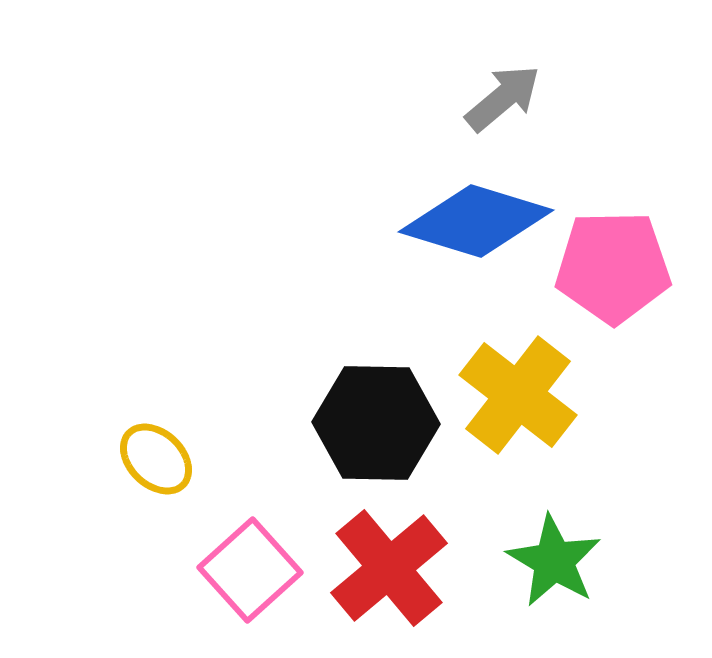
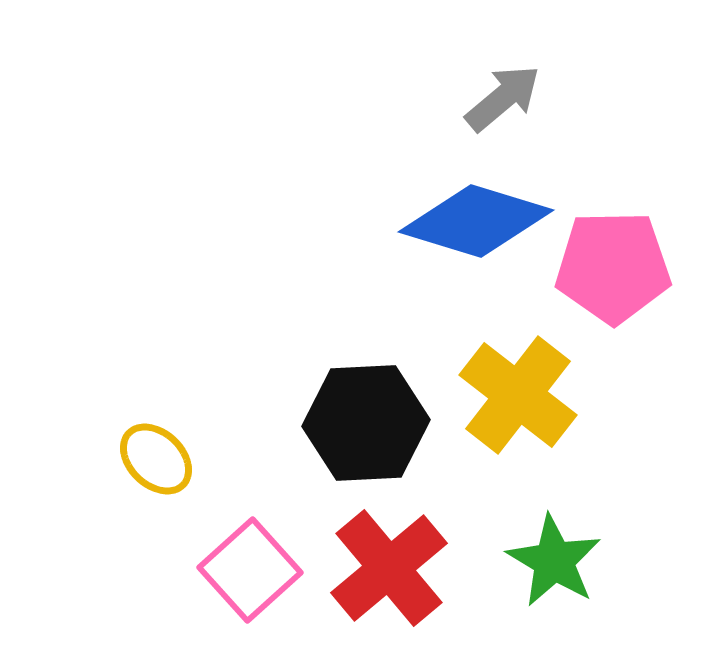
black hexagon: moved 10 px left; rotated 4 degrees counterclockwise
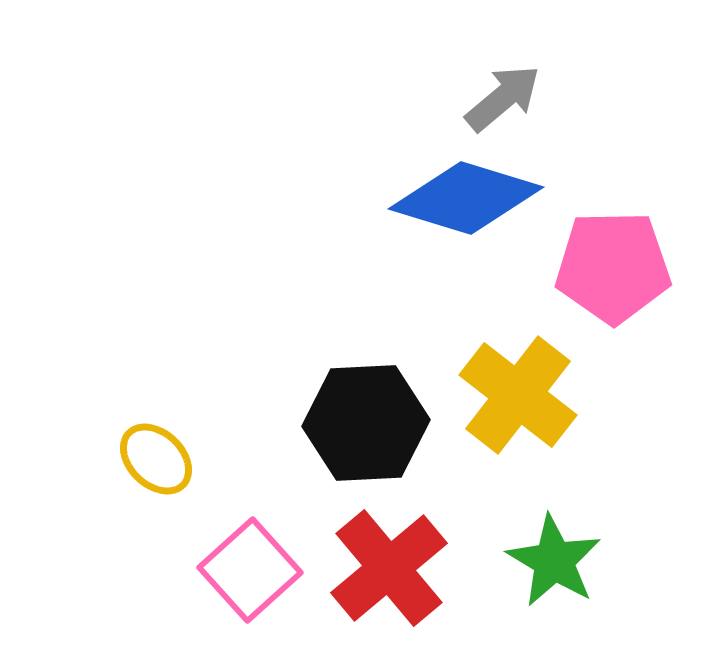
blue diamond: moved 10 px left, 23 px up
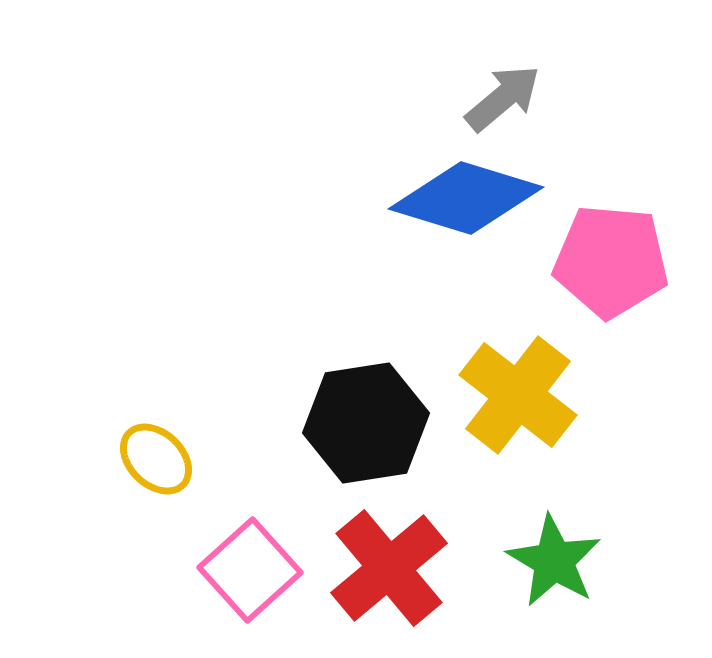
pink pentagon: moved 2 px left, 6 px up; rotated 6 degrees clockwise
black hexagon: rotated 6 degrees counterclockwise
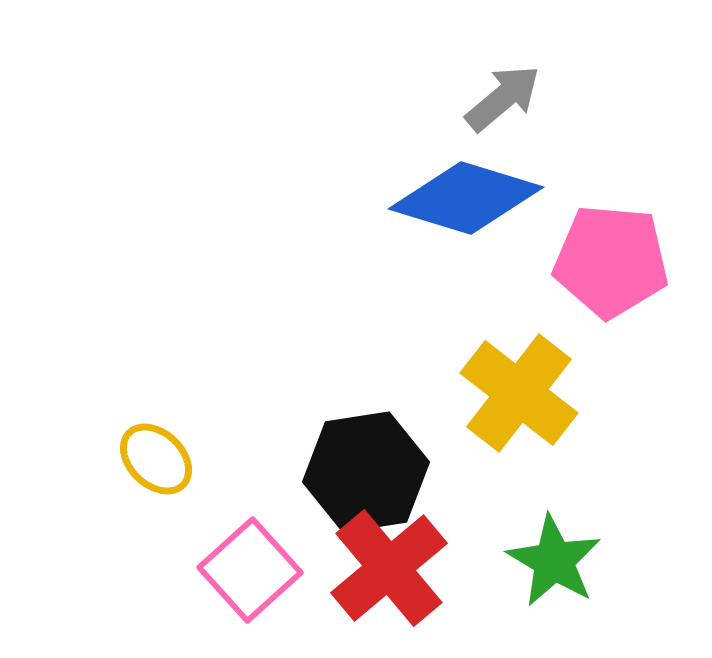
yellow cross: moved 1 px right, 2 px up
black hexagon: moved 49 px down
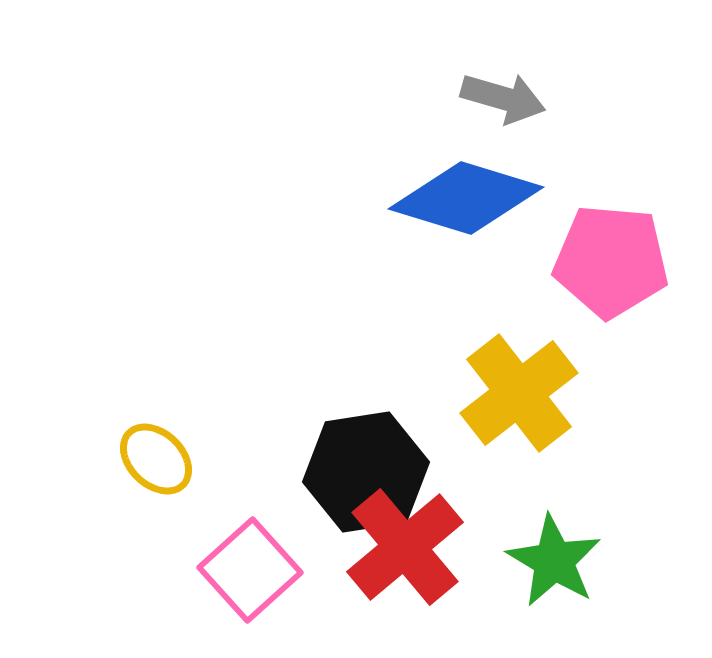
gray arrow: rotated 56 degrees clockwise
yellow cross: rotated 14 degrees clockwise
red cross: moved 16 px right, 21 px up
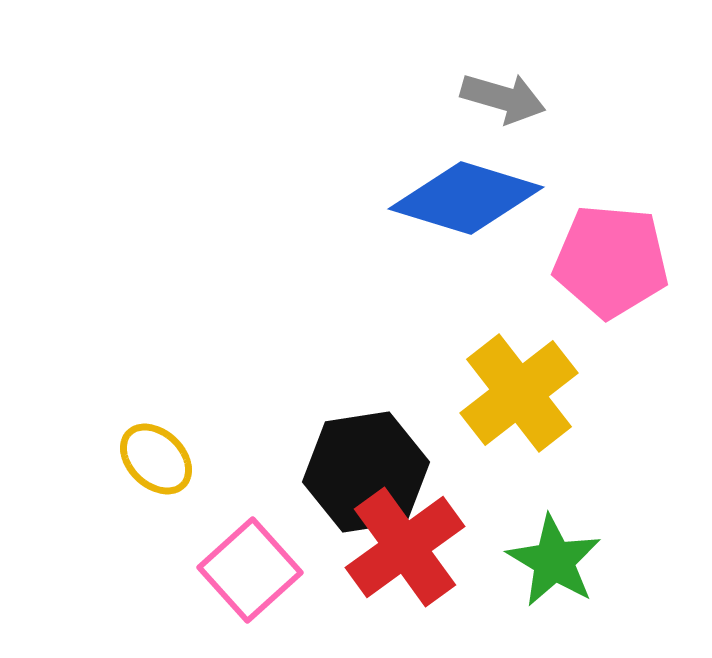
red cross: rotated 4 degrees clockwise
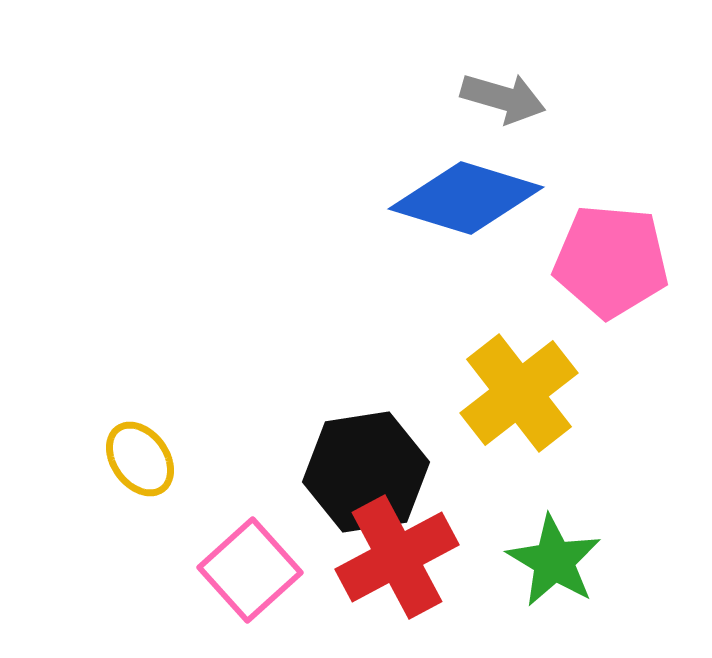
yellow ellipse: moved 16 px left; rotated 10 degrees clockwise
red cross: moved 8 px left, 10 px down; rotated 8 degrees clockwise
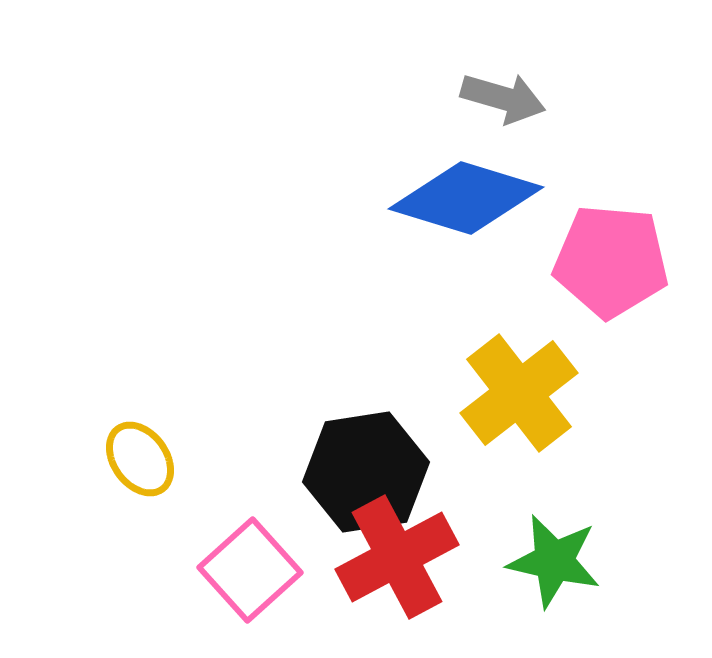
green star: rotated 18 degrees counterclockwise
